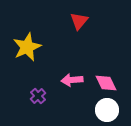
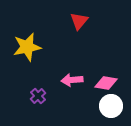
yellow star: rotated 12 degrees clockwise
pink diamond: rotated 55 degrees counterclockwise
white circle: moved 4 px right, 4 px up
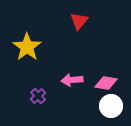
yellow star: rotated 24 degrees counterclockwise
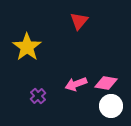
pink arrow: moved 4 px right, 4 px down; rotated 15 degrees counterclockwise
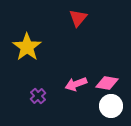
red triangle: moved 1 px left, 3 px up
pink diamond: moved 1 px right
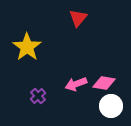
pink diamond: moved 3 px left
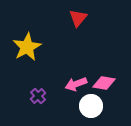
yellow star: rotated 8 degrees clockwise
white circle: moved 20 px left
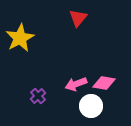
yellow star: moved 7 px left, 9 px up
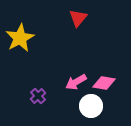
pink arrow: moved 2 px up; rotated 10 degrees counterclockwise
